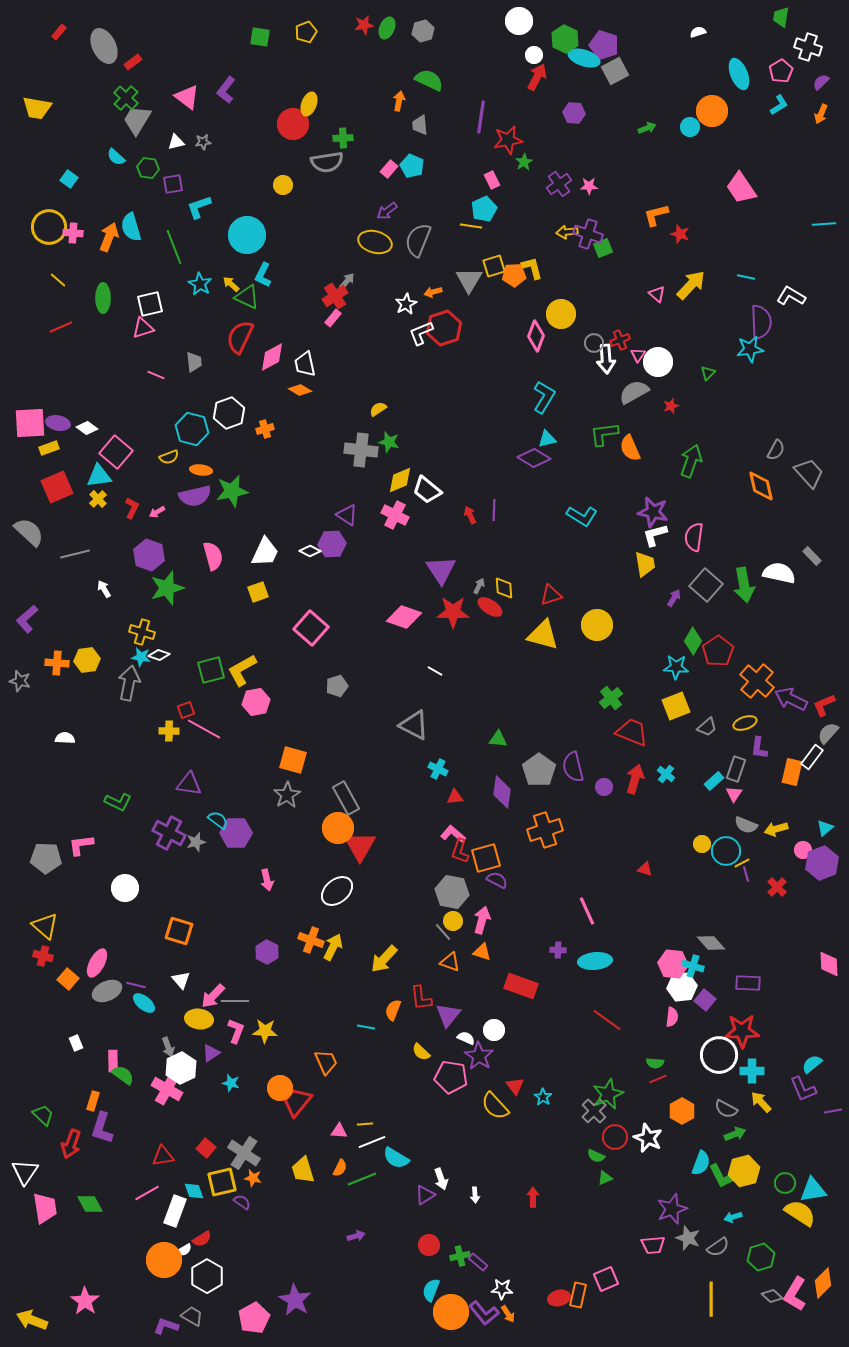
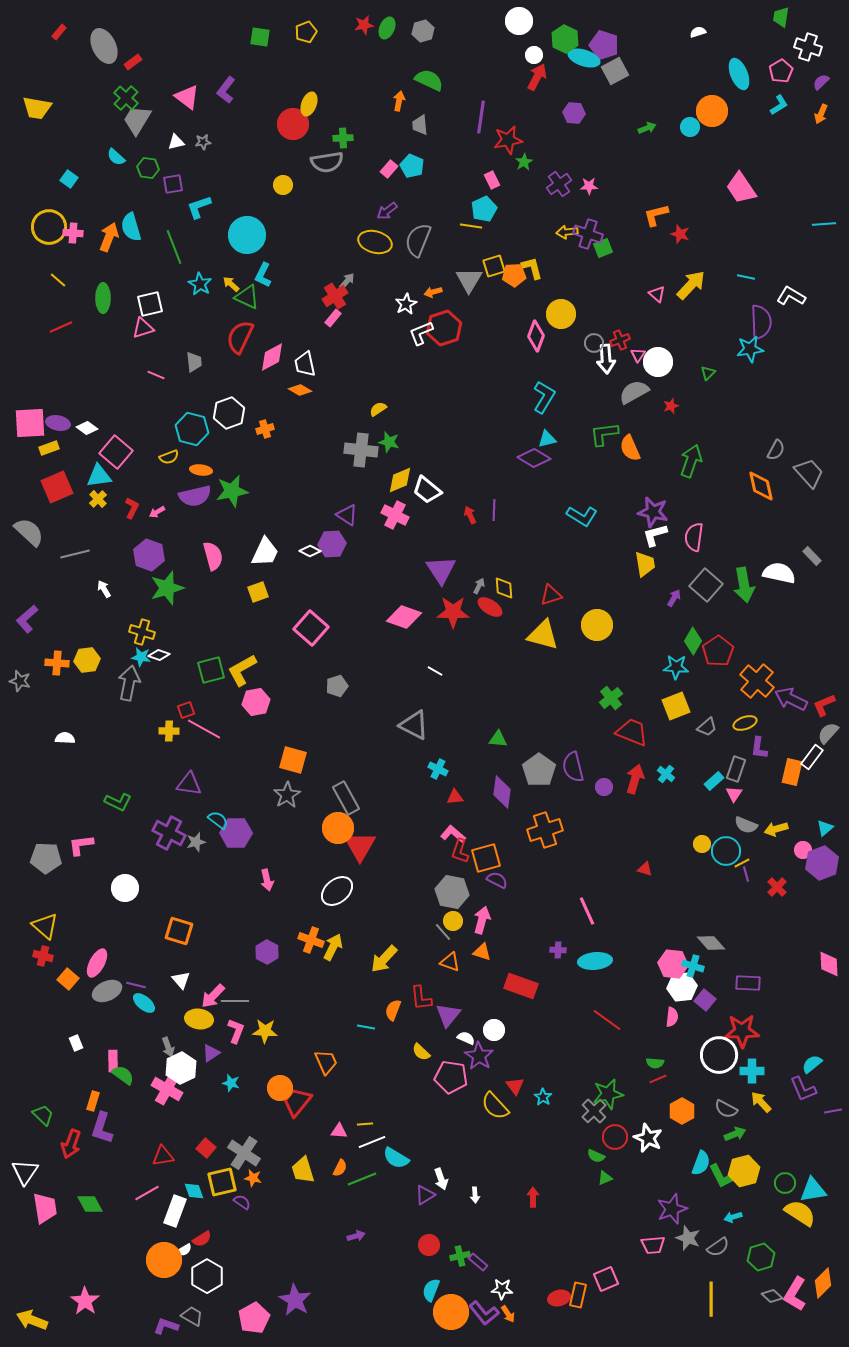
green star at (608, 1094): rotated 12 degrees clockwise
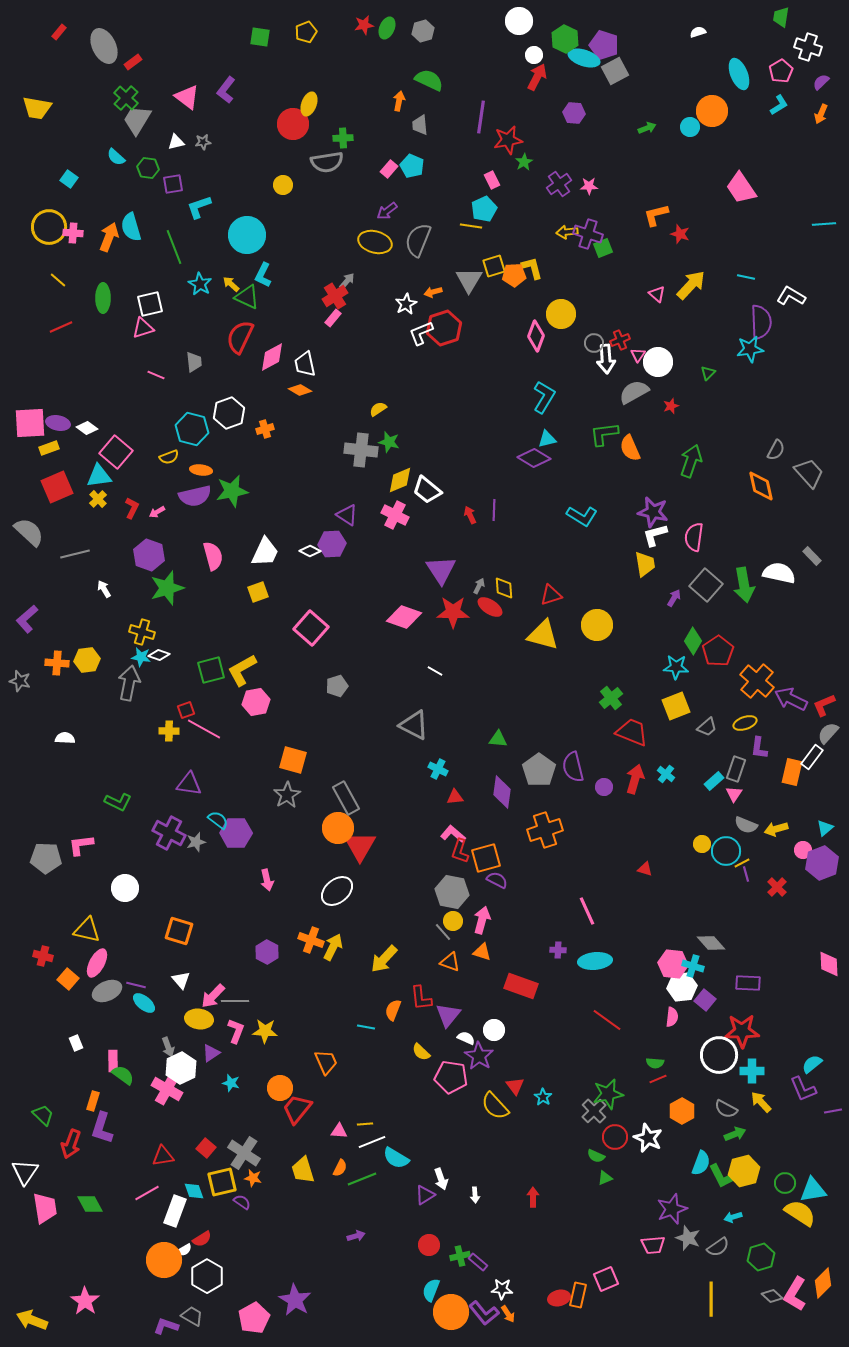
yellow triangle at (45, 926): moved 42 px right, 4 px down; rotated 28 degrees counterclockwise
red trapezoid at (297, 1102): moved 7 px down
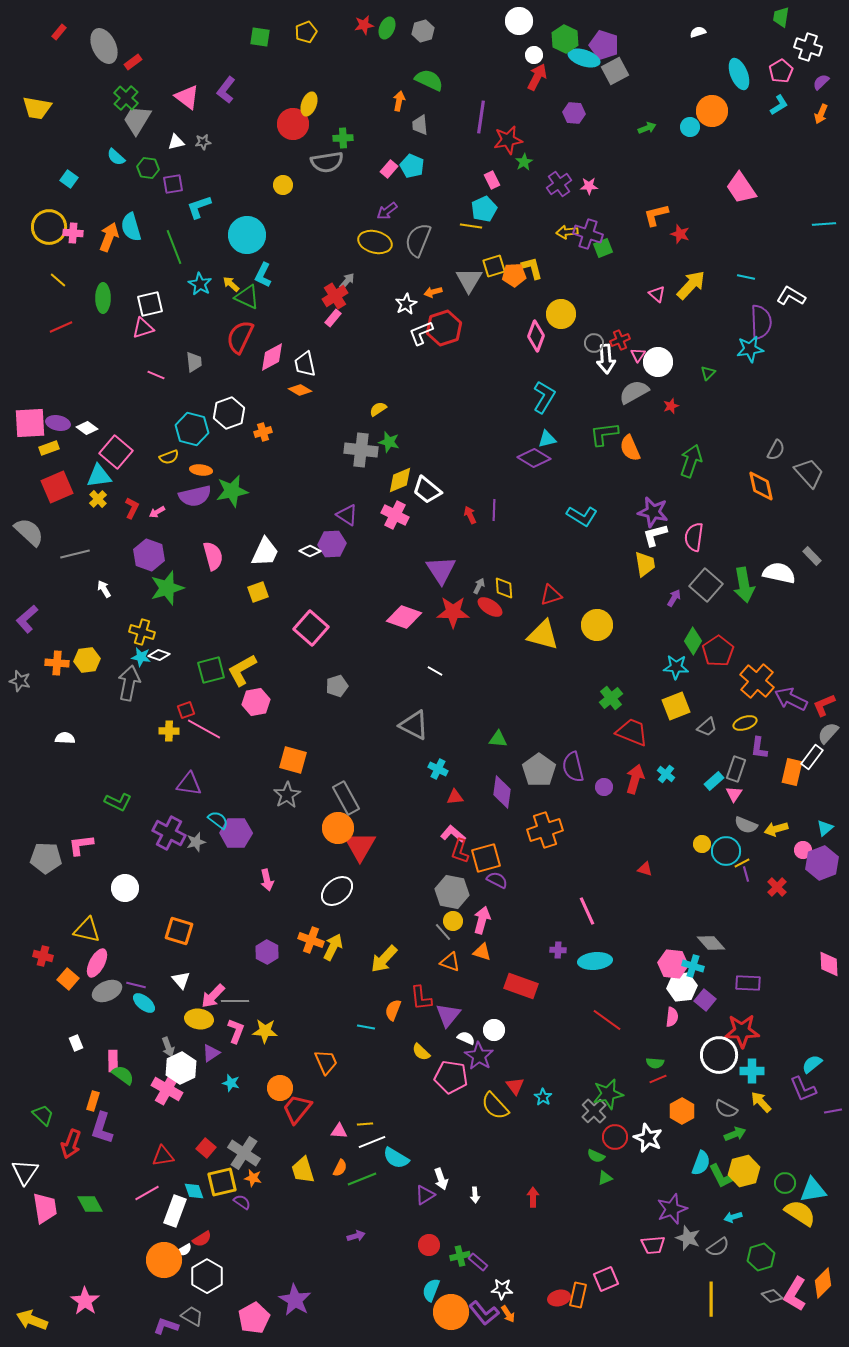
orange cross at (265, 429): moved 2 px left, 3 px down
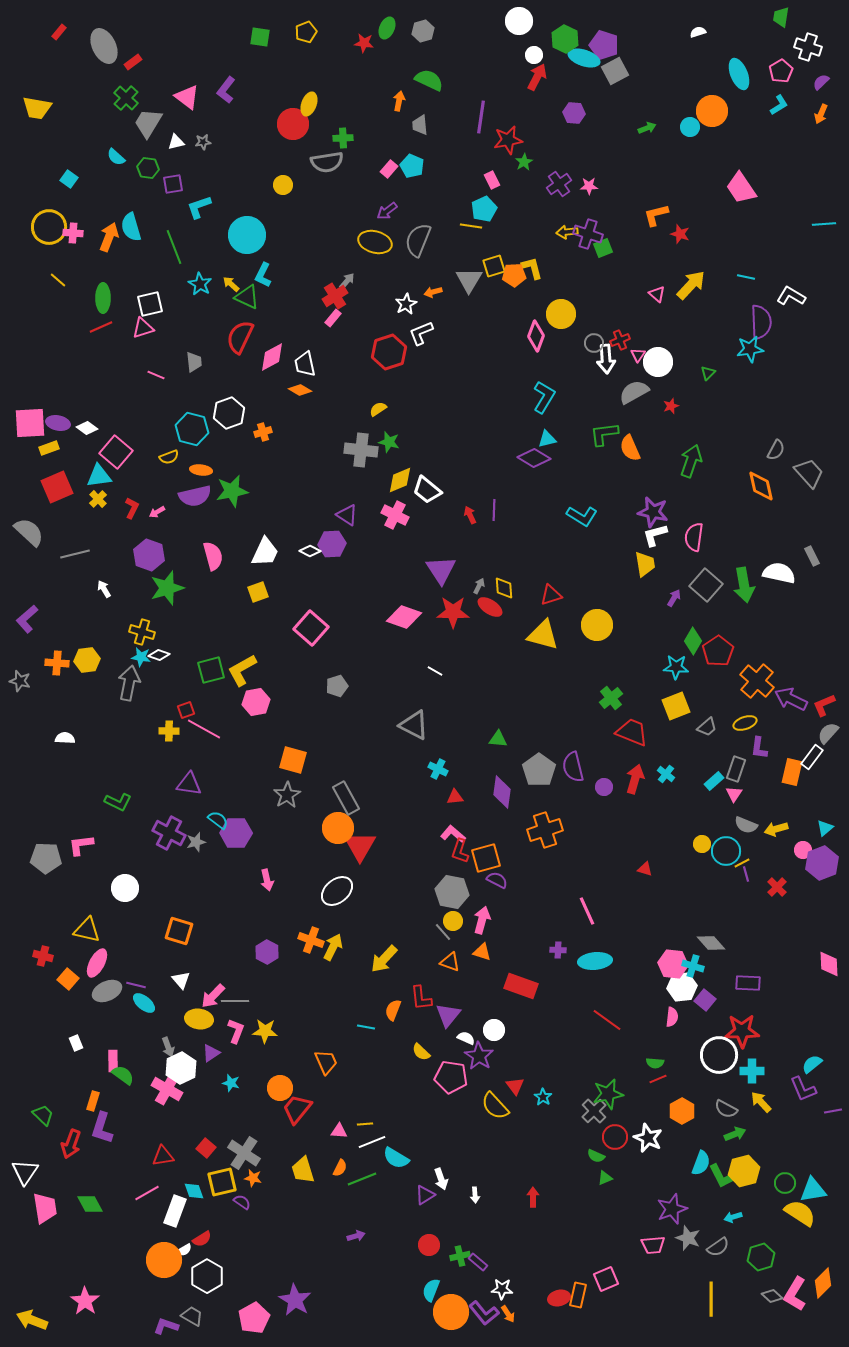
red star at (364, 25): moved 18 px down; rotated 18 degrees clockwise
gray trapezoid at (137, 120): moved 11 px right, 3 px down
red line at (61, 327): moved 40 px right
red hexagon at (444, 328): moved 55 px left, 24 px down
gray rectangle at (812, 556): rotated 18 degrees clockwise
